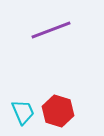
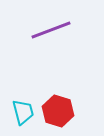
cyan trapezoid: rotated 8 degrees clockwise
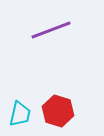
cyan trapezoid: moved 3 px left, 2 px down; rotated 28 degrees clockwise
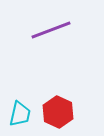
red hexagon: moved 1 px down; rotated 8 degrees clockwise
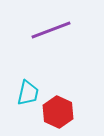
cyan trapezoid: moved 8 px right, 21 px up
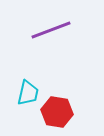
red hexagon: moved 1 px left; rotated 16 degrees counterclockwise
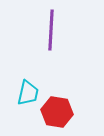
purple line: rotated 66 degrees counterclockwise
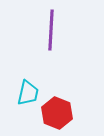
red hexagon: moved 1 px down; rotated 12 degrees clockwise
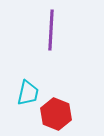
red hexagon: moved 1 px left, 1 px down
